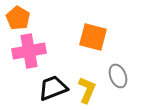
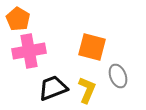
orange pentagon: moved 1 px down
orange square: moved 1 px left, 10 px down
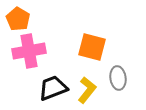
gray ellipse: moved 2 px down; rotated 15 degrees clockwise
yellow L-shape: rotated 16 degrees clockwise
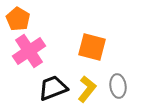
pink cross: rotated 24 degrees counterclockwise
gray ellipse: moved 8 px down
yellow L-shape: moved 1 px up
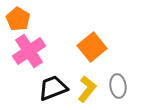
orange square: rotated 36 degrees clockwise
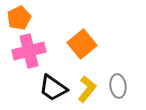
orange pentagon: moved 1 px right, 1 px up; rotated 15 degrees clockwise
orange square: moved 10 px left, 3 px up
pink cross: rotated 20 degrees clockwise
black trapezoid: rotated 124 degrees counterclockwise
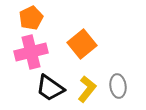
orange pentagon: moved 12 px right
pink cross: moved 2 px right, 1 px down
black trapezoid: moved 3 px left
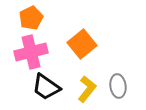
black trapezoid: moved 4 px left, 1 px up
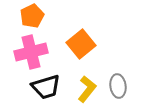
orange pentagon: moved 1 px right, 2 px up
orange square: moved 1 px left
black trapezoid: rotated 52 degrees counterclockwise
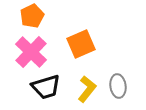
orange square: rotated 16 degrees clockwise
pink cross: rotated 32 degrees counterclockwise
